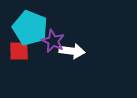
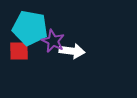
cyan pentagon: rotated 12 degrees counterclockwise
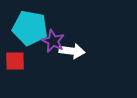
red square: moved 4 px left, 10 px down
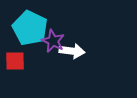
cyan pentagon: rotated 16 degrees clockwise
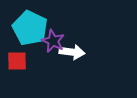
white arrow: moved 1 px down
red square: moved 2 px right
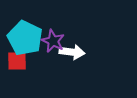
cyan pentagon: moved 5 px left, 10 px down
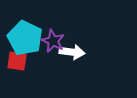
red square: rotated 10 degrees clockwise
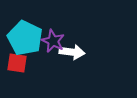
red square: moved 2 px down
